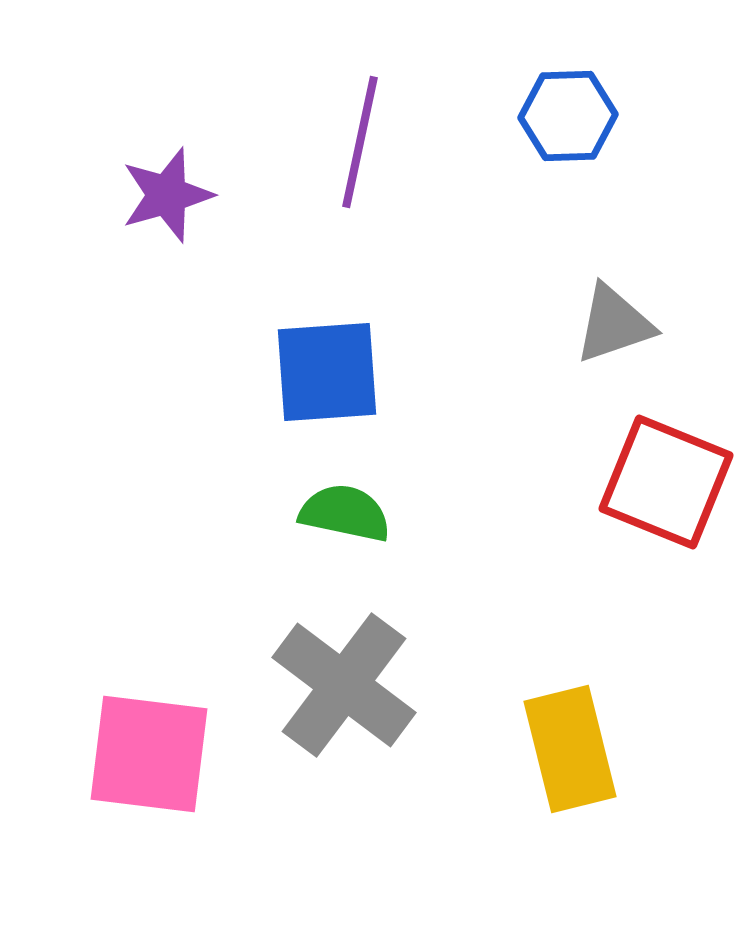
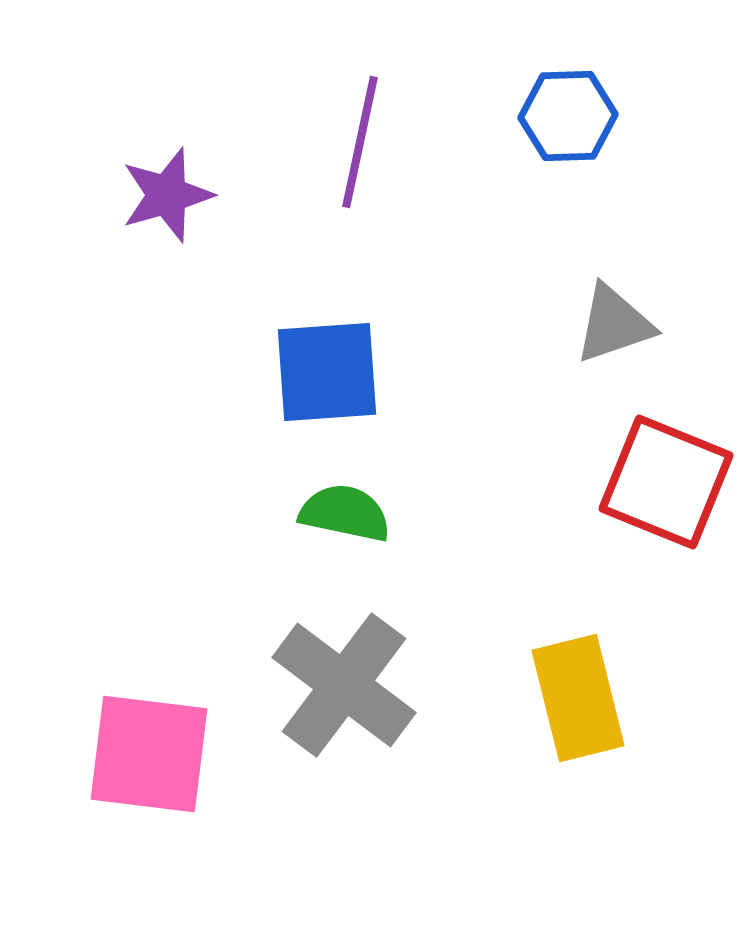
yellow rectangle: moved 8 px right, 51 px up
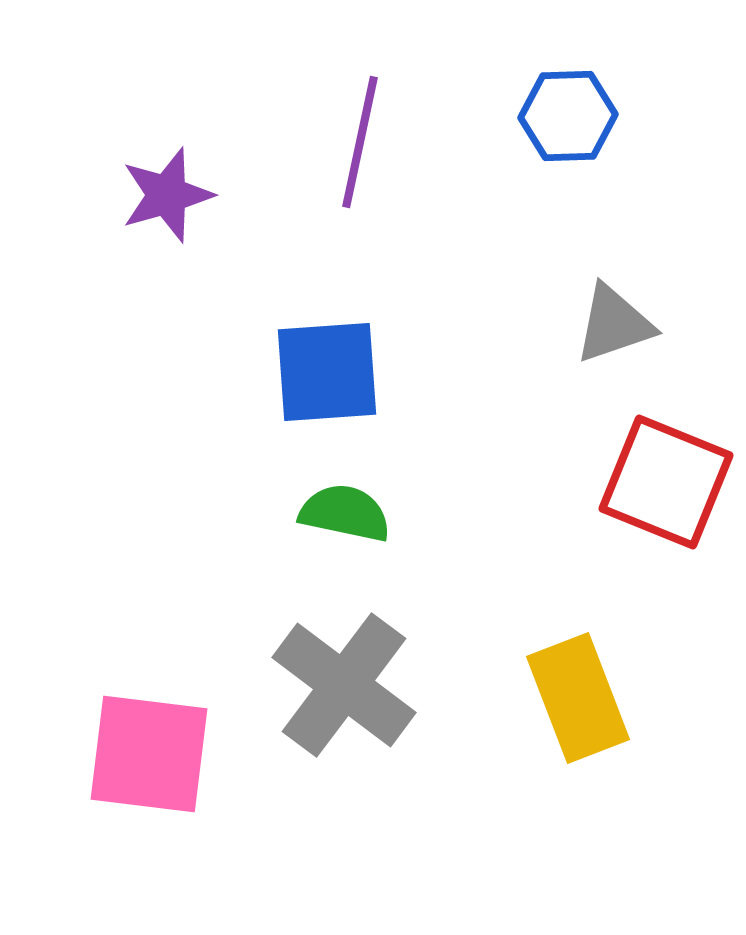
yellow rectangle: rotated 7 degrees counterclockwise
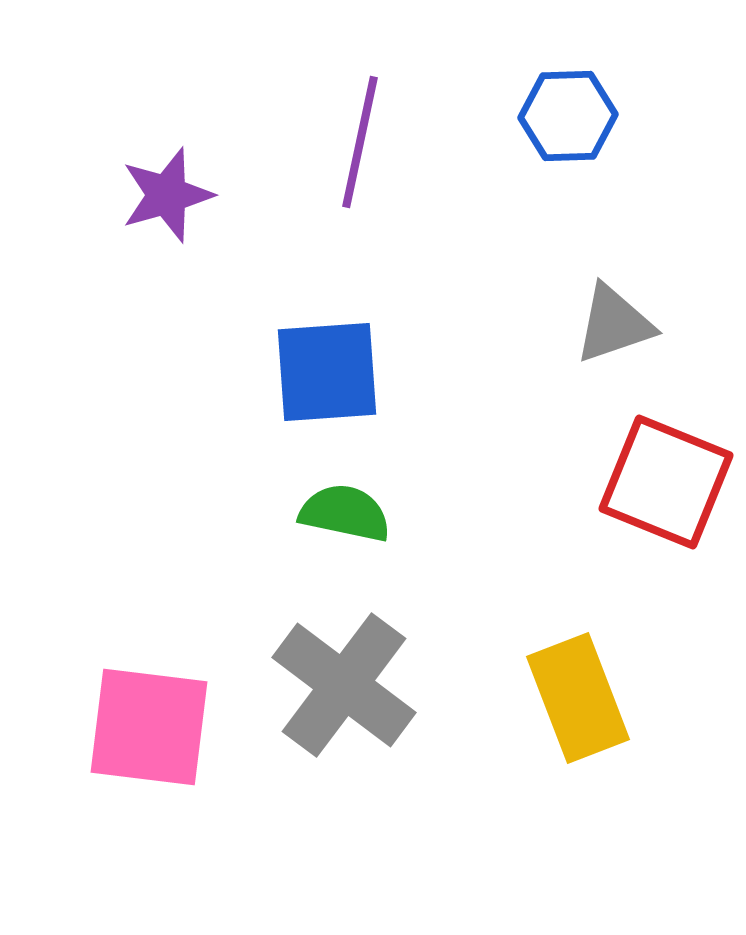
pink square: moved 27 px up
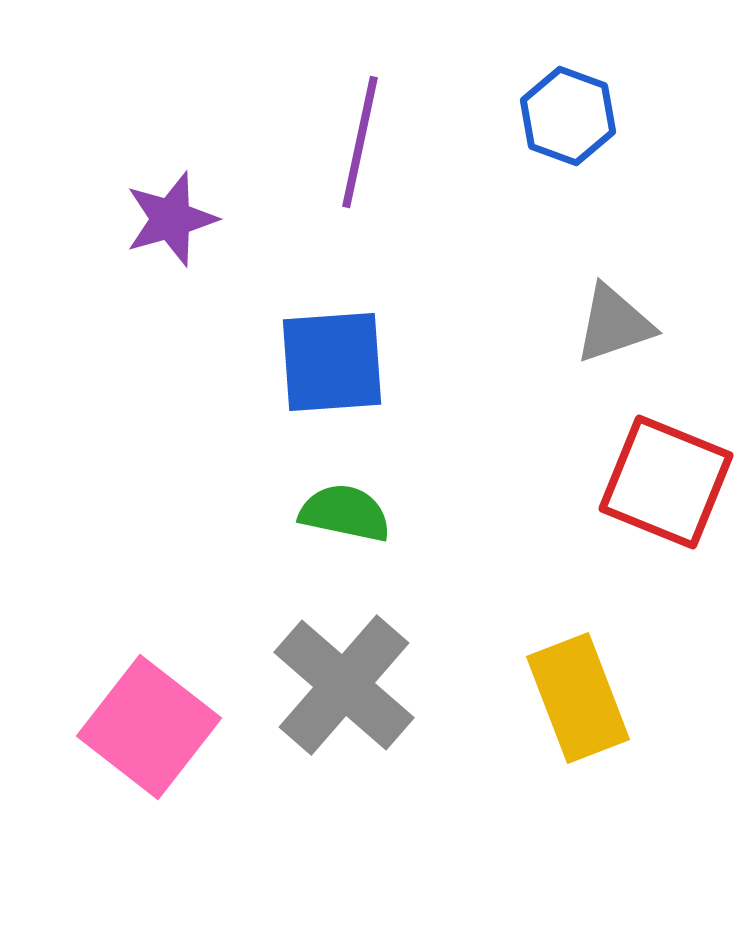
blue hexagon: rotated 22 degrees clockwise
purple star: moved 4 px right, 24 px down
blue square: moved 5 px right, 10 px up
gray cross: rotated 4 degrees clockwise
pink square: rotated 31 degrees clockwise
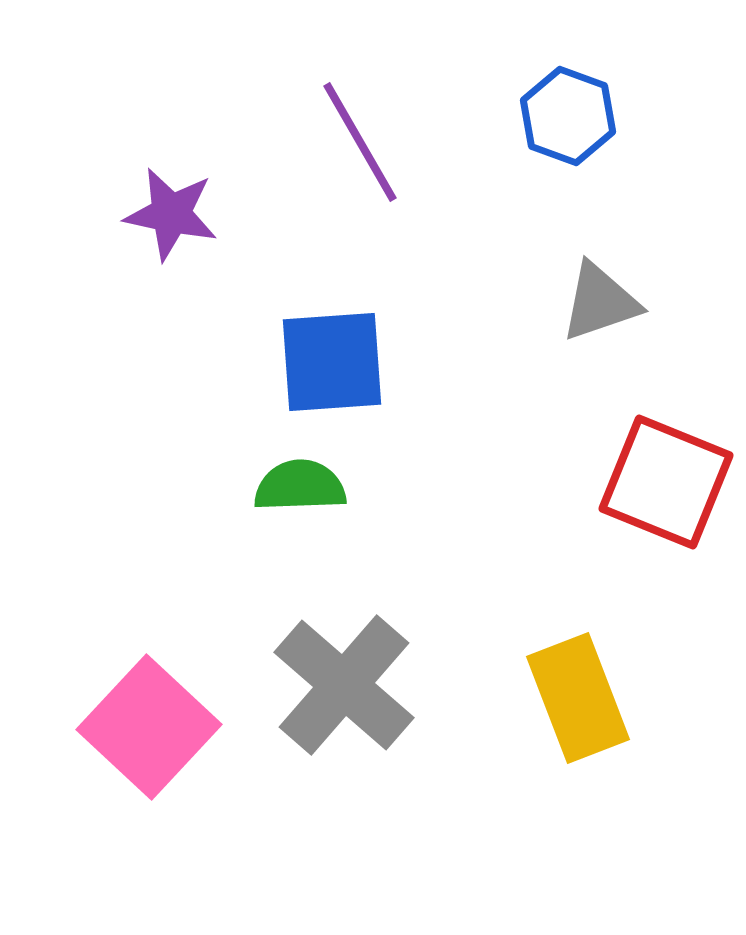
purple line: rotated 42 degrees counterclockwise
purple star: moved 5 px up; rotated 28 degrees clockwise
gray triangle: moved 14 px left, 22 px up
green semicircle: moved 45 px left, 27 px up; rotated 14 degrees counterclockwise
pink square: rotated 5 degrees clockwise
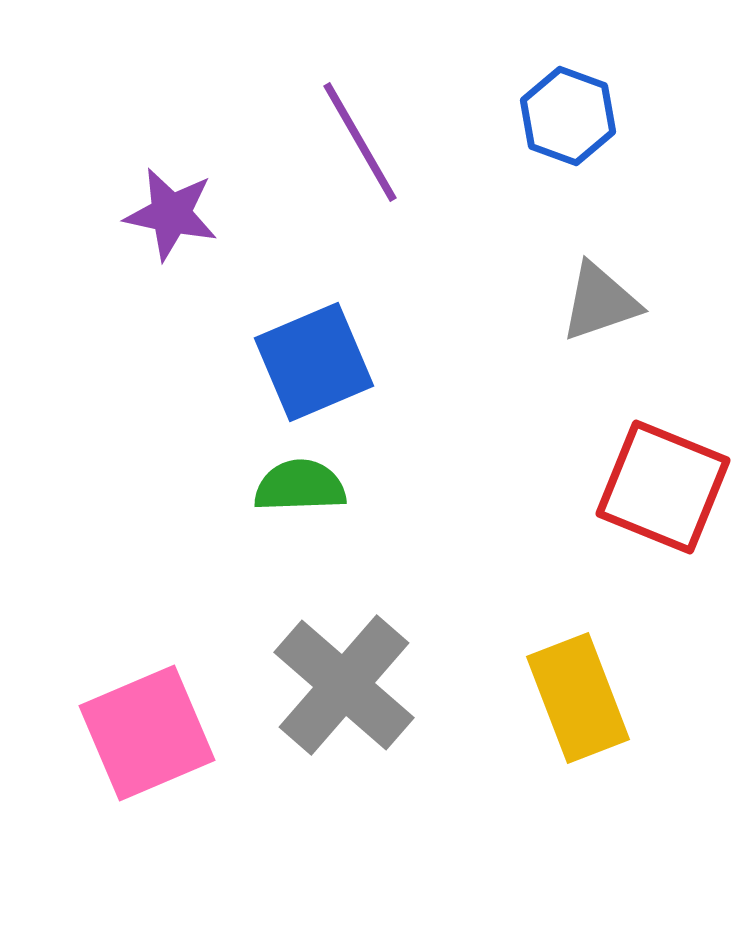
blue square: moved 18 px left; rotated 19 degrees counterclockwise
red square: moved 3 px left, 5 px down
pink square: moved 2 px left, 6 px down; rotated 24 degrees clockwise
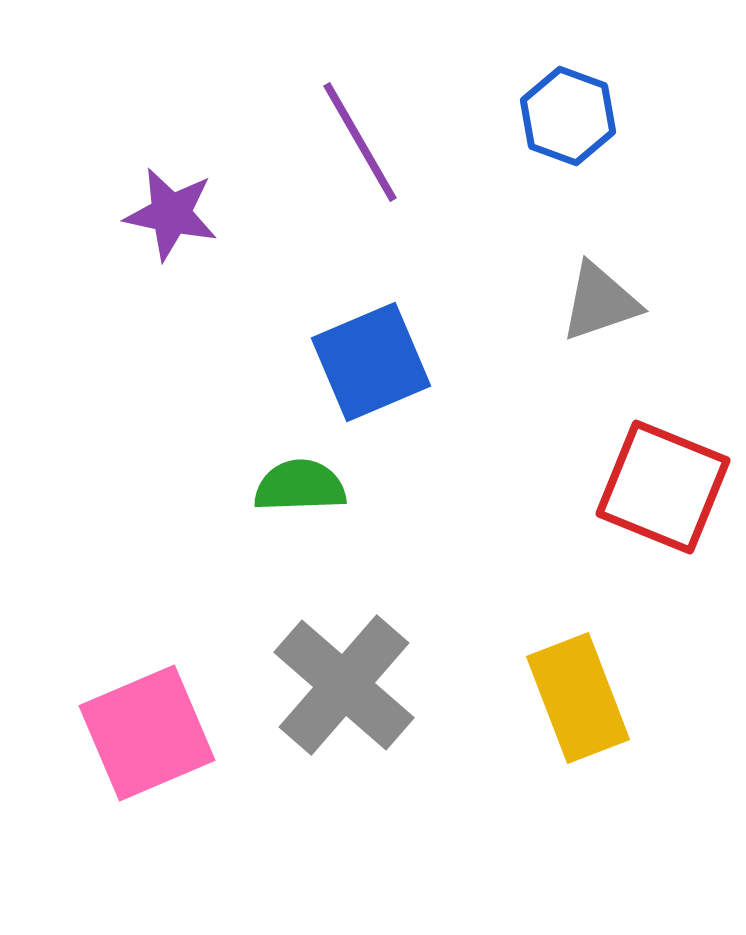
blue square: moved 57 px right
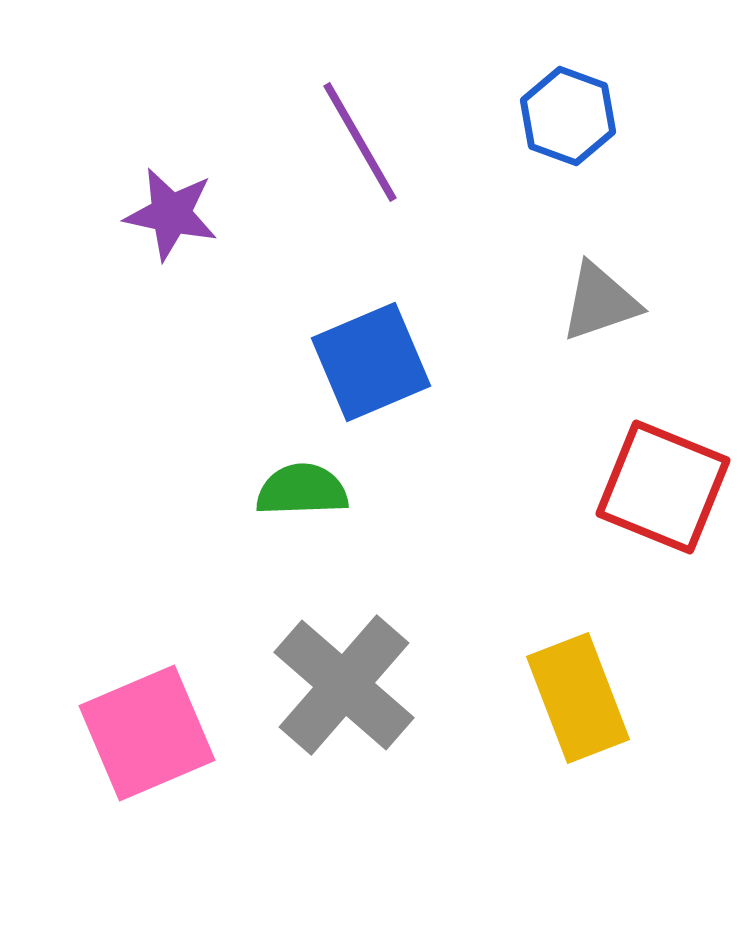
green semicircle: moved 2 px right, 4 px down
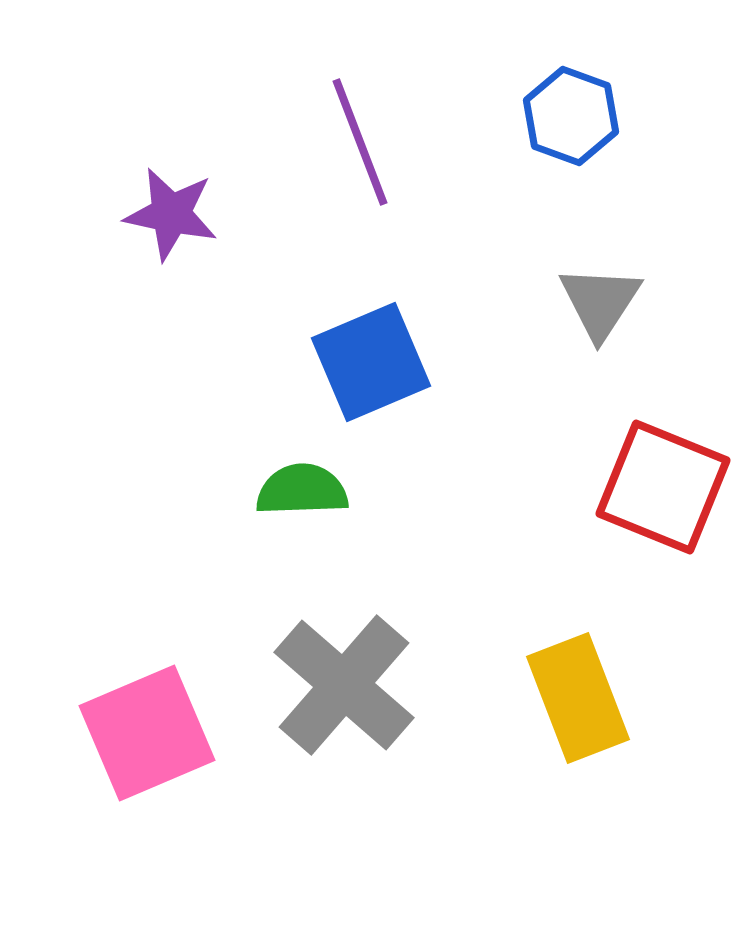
blue hexagon: moved 3 px right
purple line: rotated 9 degrees clockwise
gray triangle: rotated 38 degrees counterclockwise
